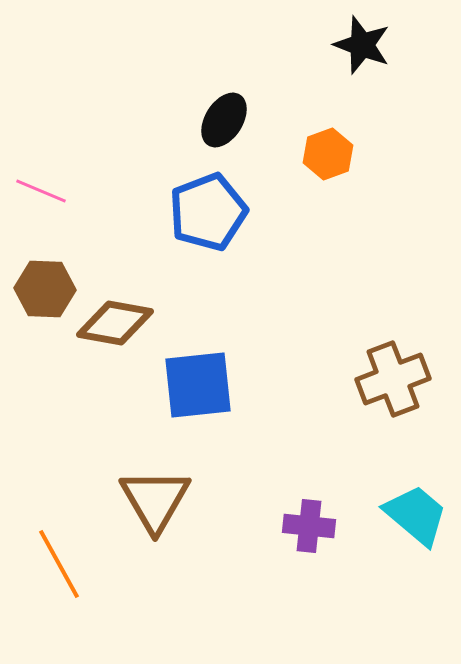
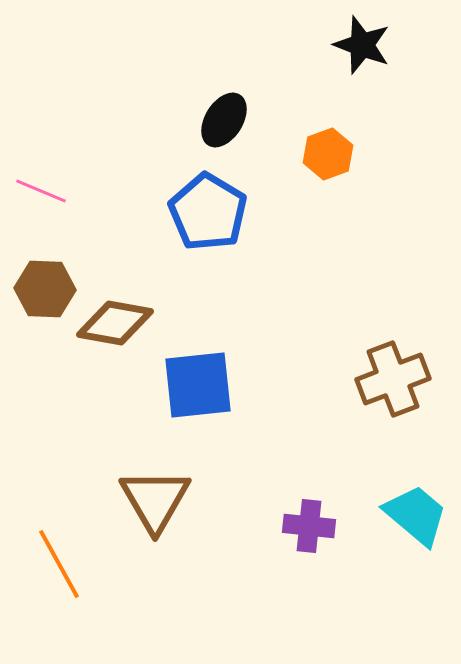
blue pentagon: rotated 20 degrees counterclockwise
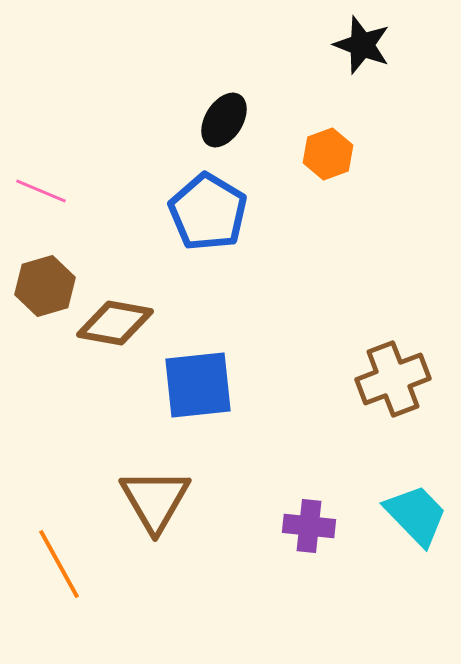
brown hexagon: moved 3 px up; rotated 18 degrees counterclockwise
cyan trapezoid: rotated 6 degrees clockwise
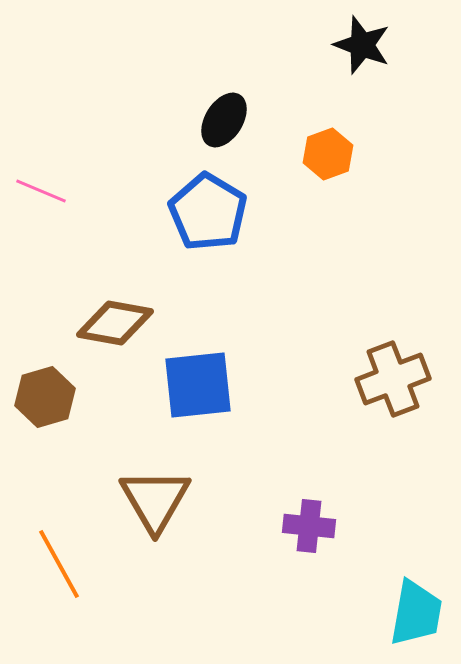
brown hexagon: moved 111 px down
cyan trapezoid: moved 98 px down; rotated 54 degrees clockwise
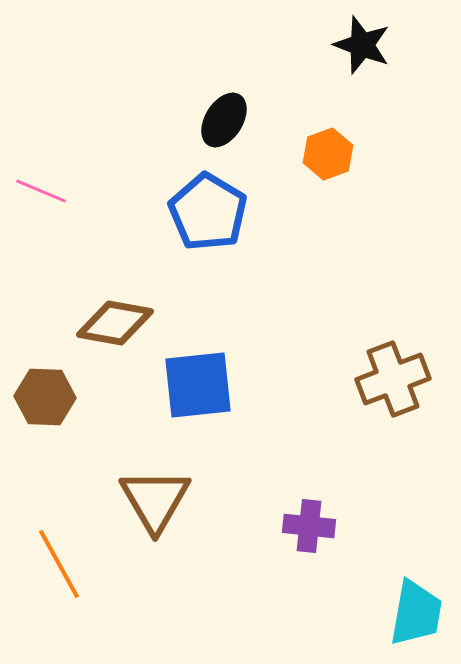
brown hexagon: rotated 18 degrees clockwise
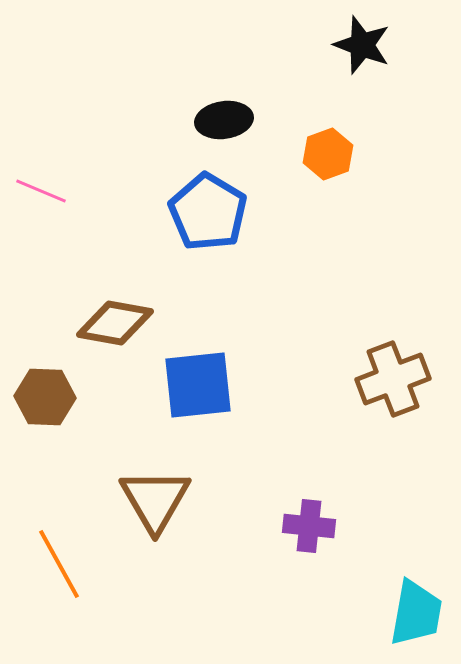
black ellipse: rotated 50 degrees clockwise
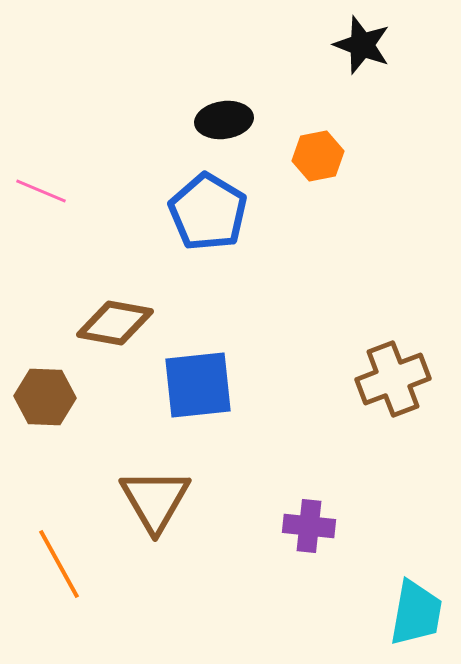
orange hexagon: moved 10 px left, 2 px down; rotated 9 degrees clockwise
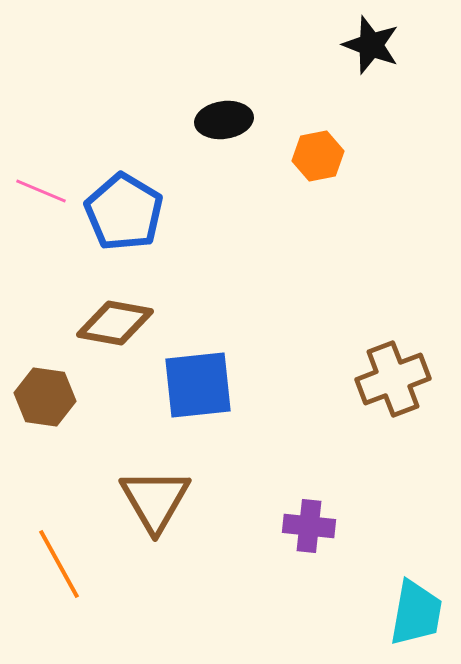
black star: moved 9 px right
blue pentagon: moved 84 px left
brown hexagon: rotated 6 degrees clockwise
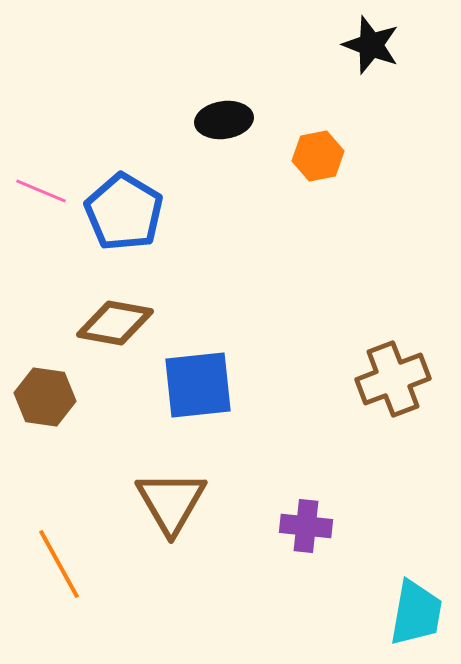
brown triangle: moved 16 px right, 2 px down
purple cross: moved 3 px left
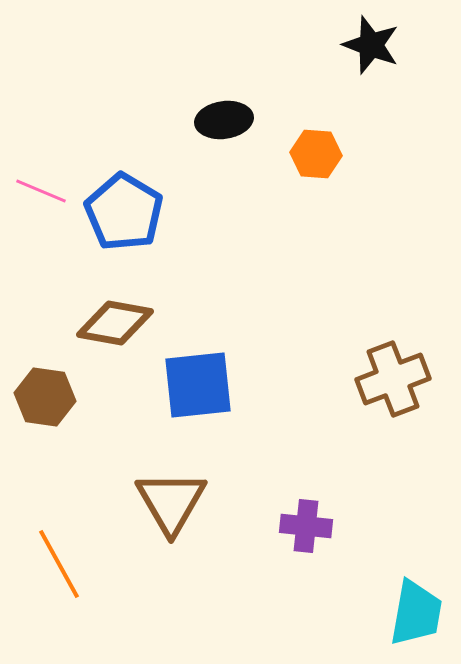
orange hexagon: moved 2 px left, 2 px up; rotated 15 degrees clockwise
